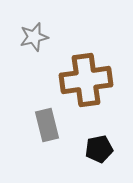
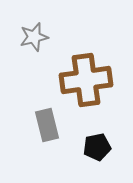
black pentagon: moved 2 px left, 2 px up
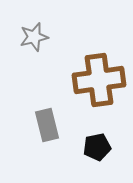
brown cross: moved 13 px right
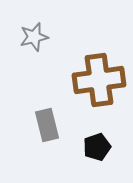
black pentagon: rotated 8 degrees counterclockwise
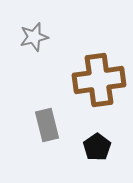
black pentagon: rotated 16 degrees counterclockwise
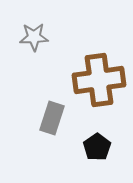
gray star: rotated 12 degrees clockwise
gray rectangle: moved 5 px right, 7 px up; rotated 32 degrees clockwise
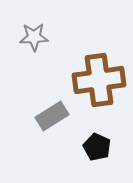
gray rectangle: moved 2 px up; rotated 40 degrees clockwise
black pentagon: rotated 12 degrees counterclockwise
